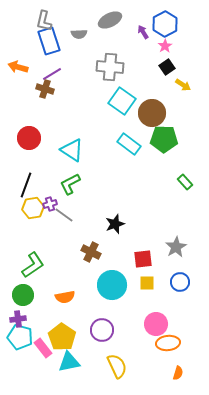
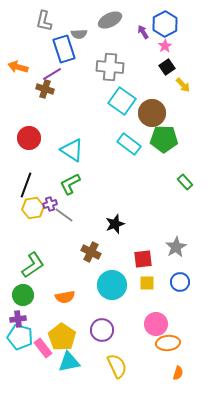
blue rectangle at (49, 41): moved 15 px right, 8 px down
yellow arrow at (183, 85): rotated 14 degrees clockwise
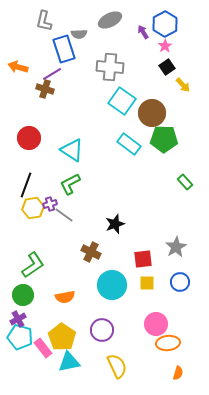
purple cross at (18, 319): rotated 21 degrees counterclockwise
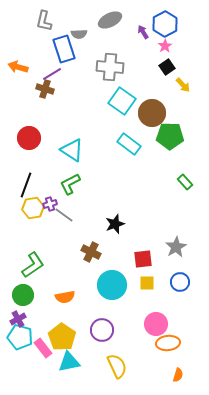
green pentagon at (164, 139): moved 6 px right, 3 px up
orange semicircle at (178, 373): moved 2 px down
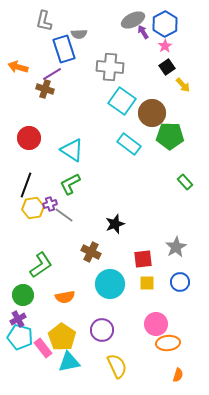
gray ellipse at (110, 20): moved 23 px right
green L-shape at (33, 265): moved 8 px right
cyan circle at (112, 285): moved 2 px left, 1 px up
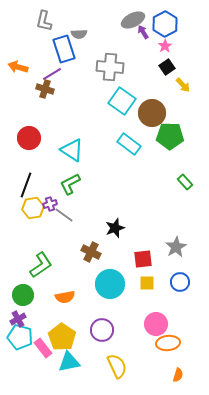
black star at (115, 224): moved 4 px down
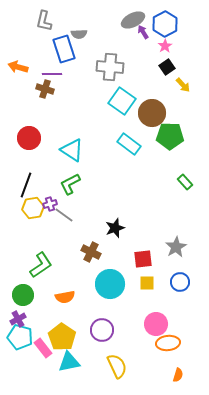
purple line at (52, 74): rotated 30 degrees clockwise
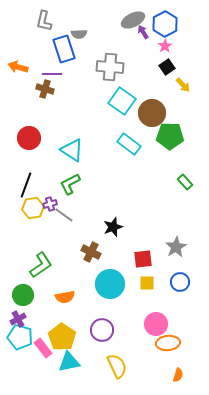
black star at (115, 228): moved 2 px left, 1 px up
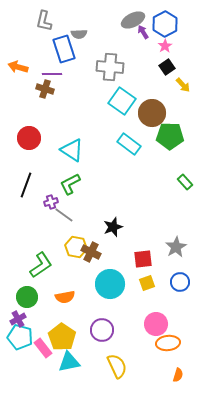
purple cross at (50, 204): moved 1 px right, 2 px up
yellow hexagon at (33, 208): moved 43 px right, 39 px down; rotated 20 degrees clockwise
yellow square at (147, 283): rotated 21 degrees counterclockwise
green circle at (23, 295): moved 4 px right, 2 px down
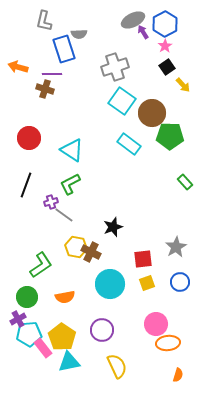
gray cross at (110, 67): moved 5 px right; rotated 24 degrees counterclockwise
cyan pentagon at (20, 337): moved 9 px right, 3 px up; rotated 20 degrees counterclockwise
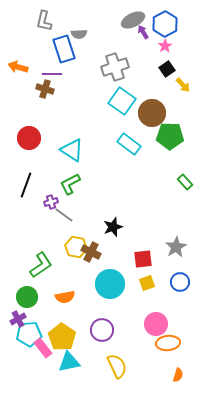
black square at (167, 67): moved 2 px down
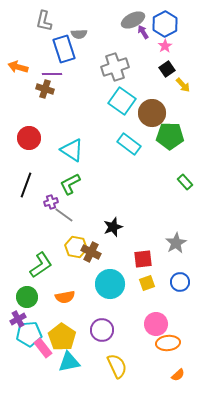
gray star at (176, 247): moved 4 px up
orange semicircle at (178, 375): rotated 32 degrees clockwise
